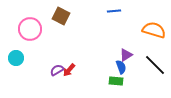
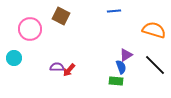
cyan circle: moved 2 px left
purple semicircle: moved 3 px up; rotated 32 degrees clockwise
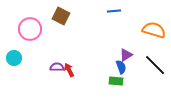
red arrow: rotated 112 degrees clockwise
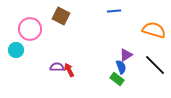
cyan circle: moved 2 px right, 8 px up
green rectangle: moved 1 px right, 2 px up; rotated 32 degrees clockwise
